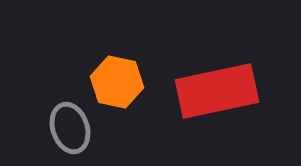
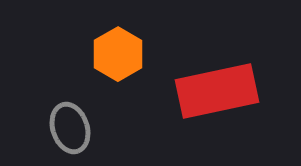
orange hexagon: moved 1 px right, 28 px up; rotated 18 degrees clockwise
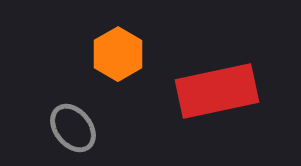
gray ellipse: moved 3 px right; rotated 21 degrees counterclockwise
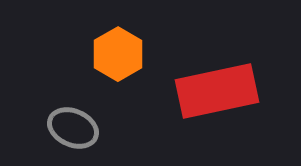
gray ellipse: rotated 27 degrees counterclockwise
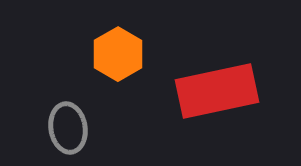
gray ellipse: moved 5 px left; rotated 57 degrees clockwise
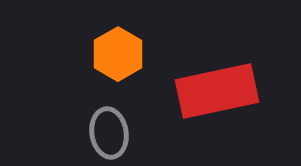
gray ellipse: moved 41 px right, 5 px down
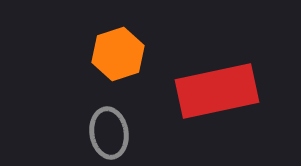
orange hexagon: rotated 12 degrees clockwise
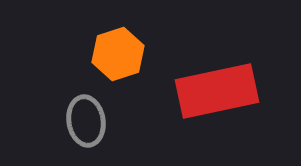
gray ellipse: moved 23 px left, 12 px up
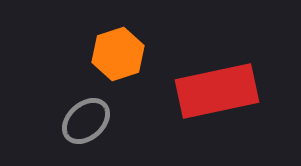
gray ellipse: rotated 57 degrees clockwise
